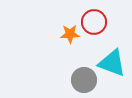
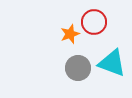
orange star: rotated 18 degrees counterclockwise
gray circle: moved 6 px left, 12 px up
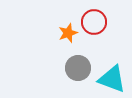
orange star: moved 2 px left, 1 px up
cyan triangle: moved 16 px down
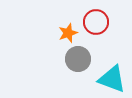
red circle: moved 2 px right
gray circle: moved 9 px up
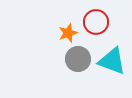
cyan triangle: moved 18 px up
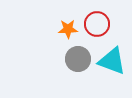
red circle: moved 1 px right, 2 px down
orange star: moved 4 px up; rotated 18 degrees clockwise
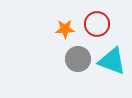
orange star: moved 3 px left
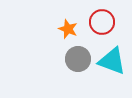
red circle: moved 5 px right, 2 px up
orange star: moved 3 px right; rotated 24 degrees clockwise
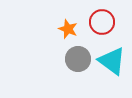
cyan triangle: rotated 16 degrees clockwise
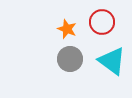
orange star: moved 1 px left
gray circle: moved 8 px left
